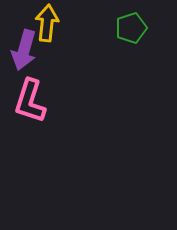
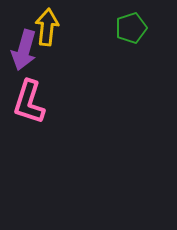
yellow arrow: moved 4 px down
pink L-shape: moved 1 px left, 1 px down
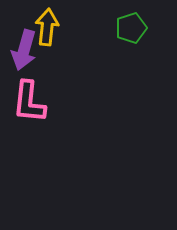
pink L-shape: rotated 12 degrees counterclockwise
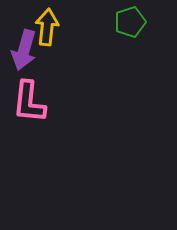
green pentagon: moved 1 px left, 6 px up
